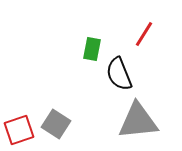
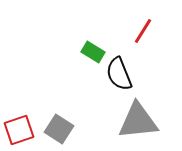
red line: moved 1 px left, 3 px up
green rectangle: moved 1 px right, 3 px down; rotated 70 degrees counterclockwise
gray square: moved 3 px right, 5 px down
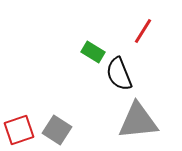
gray square: moved 2 px left, 1 px down
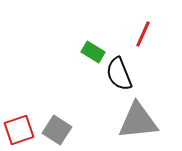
red line: moved 3 px down; rotated 8 degrees counterclockwise
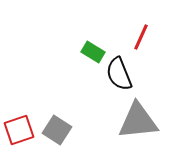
red line: moved 2 px left, 3 px down
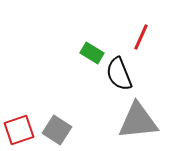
green rectangle: moved 1 px left, 1 px down
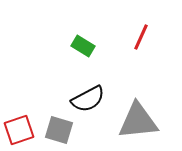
green rectangle: moved 9 px left, 7 px up
black semicircle: moved 31 px left, 25 px down; rotated 96 degrees counterclockwise
gray square: moved 2 px right; rotated 16 degrees counterclockwise
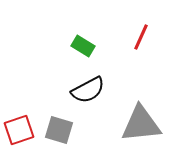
black semicircle: moved 9 px up
gray triangle: moved 3 px right, 3 px down
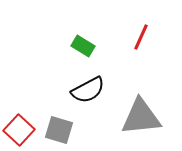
gray triangle: moved 7 px up
red square: rotated 28 degrees counterclockwise
